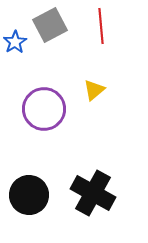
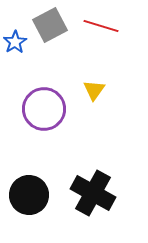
red line: rotated 68 degrees counterclockwise
yellow triangle: rotated 15 degrees counterclockwise
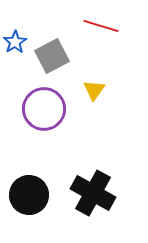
gray square: moved 2 px right, 31 px down
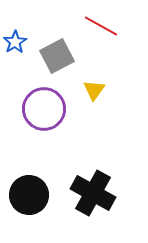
red line: rotated 12 degrees clockwise
gray square: moved 5 px right
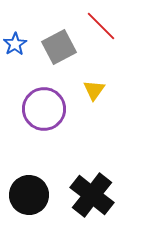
red line: rotated 16 degrees clockwise
blue star: moved 2 px down
gray square: moved 2 px right, 9 px up
black cross: moved 1 px left, 2 px down; rotated 9 degrees clockwise
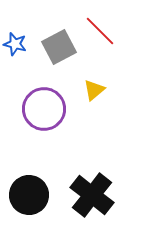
red line: moved 1 px left, 5 px down
blue star: rotated 25 degrees counterclockwise
yellow triangle: rotated 15 degrees clockwise
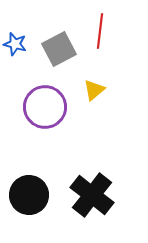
red line: rotated 52 degrees clockwise
gray square: moved 2 px down
purple circle: moved 1 px right, 2 px up
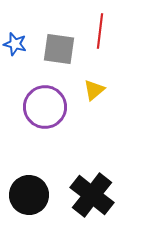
gray square: rotated 36 degrees clockwise
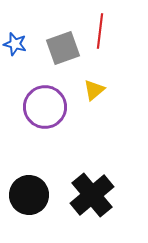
gray square: moved 4 px right, 1 px up; rotated 28 degrees counterclockwise
black cross: rotated 12 degrees clockwise
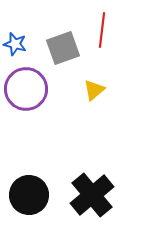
red line: moved 2 px right, 1 px up
purple circle: moved 19 px left, 18 px up
